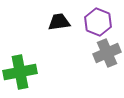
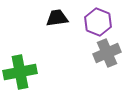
black trapezoid: moved 2 px left, 4 px up
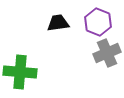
black trapezoid: moved 1 px right, 5 px down
green cross: rotated 16 degrees clockwise
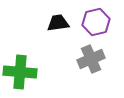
purple hexagon: moved 2 px left; rotated 24 degrees clockwise
gray cross: moved 16 px left, 6 px down
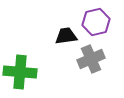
black trapezoid: moved 8 px right, 13 px down
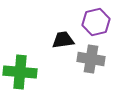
black trapezoid: moved 3 px left, 4 px down
gray cross: rotated 32 degrees clockwise
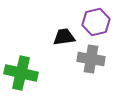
black trapezoid: moved 1 px right, 3 px up
green cross: moved 1 px right, 1 px down; rotated 8 degrees clockwise
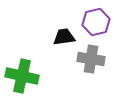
green cross: moved 1 px right, 3 px down
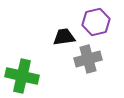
gray cross: moved 3 px left; rotated 24 degrees counterclockwise
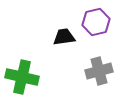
gray cross: moved 11 px right, 12 px down
green cross: moved 1 px down
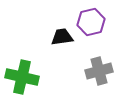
purple hexagon: moved 5 px left
black trapezoid: moved 2 px left
